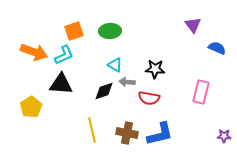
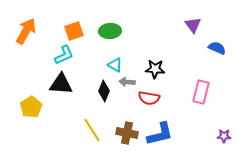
orange arrow: moved 8 px left, 21 px up; rotated 80 degrees counterclockwise
black diamond: rotated 50 degrees counterclockwise
yellow line: rotated 20 degrees counterclockwise
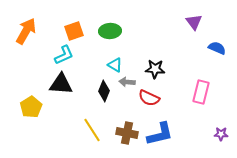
purple triangle: moved 1 px right, 3 px up
red semicircle: rotated 15 degrees clockwise
purple star: moved 3 px left, 2 px up
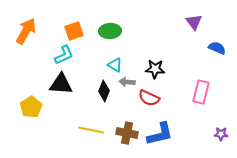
yellow line: moved 1 px left; rotated 45 degrees counterclockwise
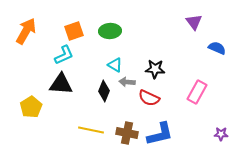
pink rectangle: moved 4 px left; rotated 15 degrees clockwise
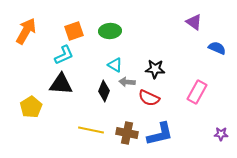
purple triangle: rotated 18 degrees counterclockwise
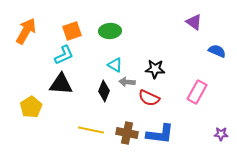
orange square: moved 2 px left
blue semicircle: moved 3 px down
blue L-shape: rotated 20 degrees clockwise
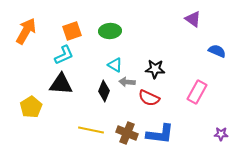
purple triangle: moved 1 px left, 3 px up
brown cross: rotated 10 degrees clockwise
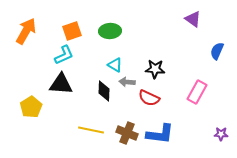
blue semicircle: rotated 90 degrees counterclockwise
black diamond: rotated 20 degrees counterclockwise
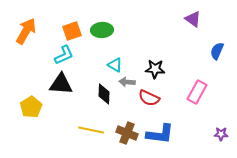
green ellipse: moved 8 px left, 1 px up
black diamond: moved 3 px down
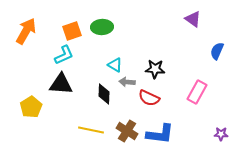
green ellipse: moved 3 px up
brown cross: moved 2 px up; rotated 10 degrees clockwise
